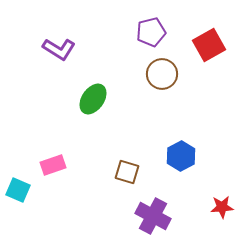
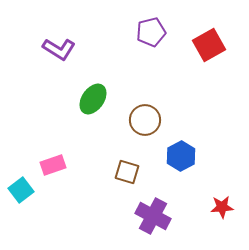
brown circle: moved 17 px left, 46 px down
cyan square: moved 3 px right; rotated 30 degrees clockwise
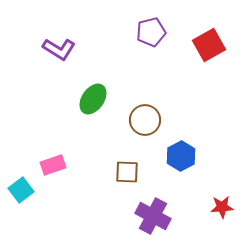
brown square: rotated 15 degrees counterclockwise
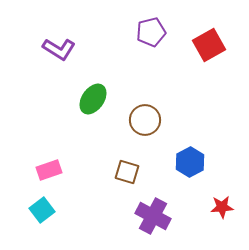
blue hexagon: moved 9 px right, 6 px down
pink rectangle: moved 4 px left, 5 px down
brown square: rotated 15 degrees clockwise
cyan square: moved 21 px right, 20 px down
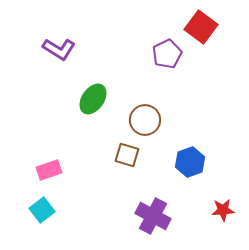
purple pentagon: moved 16 px right, 22 px down; rotated 12 degrees counterclockwise
red square: moved 8 px left, 18 px up; rotated 24 degrees counterclockwise
blue hexagon: rotated 8 degrees clockwise
brown square: moved 17 px up
red star: moved 1 px right, 3 px down
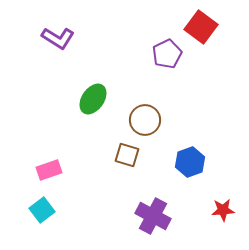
purple L-shape: moved 1 px left, 11 px up
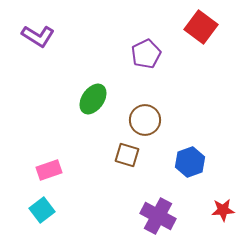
purple L-shape: moved 20 px left, 2 px up
purple pentagon: moved 21 px left
purple cross: moved 5 px right
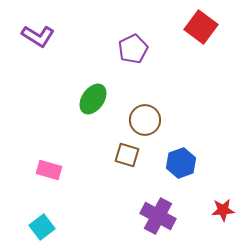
purple pentagon: moved 13 px left, 5 px up
blue hexagon: moved 9 px left, 1 px down
pink rectangle: rotated 35 degrees clockwise
cyan square: moved 17 px down
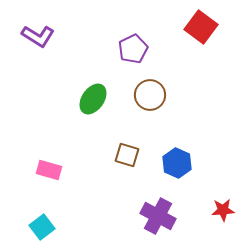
brown circle: moved 5 px right, 25 px up
blue hexagon: moved 4 px left; rotated 16 degrees counterclockwise
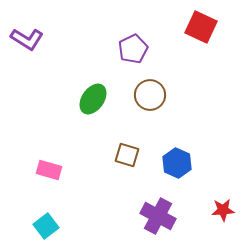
red square: rotated 12 degrees counterclockwise
purple L-shape: moved 11 px left, 3 px down
cyan square: moved 4 px right, 1 px up
